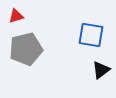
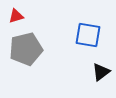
blue square: moved 3 px left
black triangle: moved 2 px down
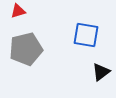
red triangle: moved 2 px right, 5 px up
blue square: moved 2 px left
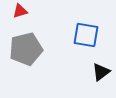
red triangle: moved 2 px right
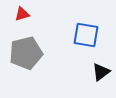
red triangle: moved 2 px right, 3 px down
gray pentagon: moved 4 px down
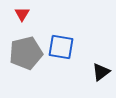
red triangle: rotated 42 degrees counterclockwise
blue square: moved 25 px left, 12 px down
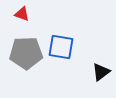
red triangle: rotated 42 degrees counterclockwise
gray pentagon: rotated 12 degrees clockwise
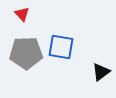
red triangle: rotated 28 degrees clockwise
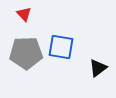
red triangle: moved 2 px right
black triangle: moved 3 px left, 4 px up
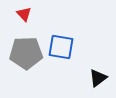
black triangle: moved 10 px down
